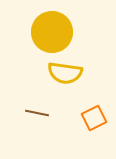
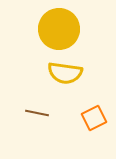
yellow circle: moved 7 px right, 3 px up
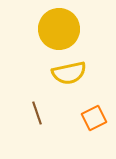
yellow semicircle: moved 4 px right; rotated 20 degrees counterclockwise
brown line: rotated 60 degrees clockwise
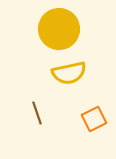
orange square: moved 1 px down
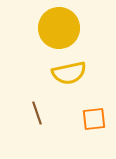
yellow circle: moved 1 px up
orange square: rotated 20 degrees clockwise
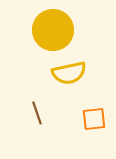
yellow circle: moved 6 px left, 2 px down
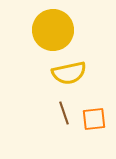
brown line: moved 27 px right
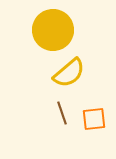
yellow semicircle: rotated 28 degrees counterclockwise
brown line: moved 2 px left
